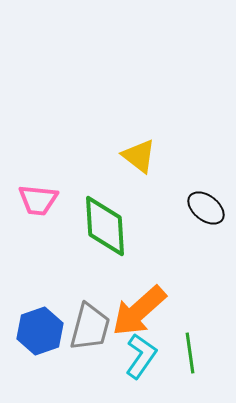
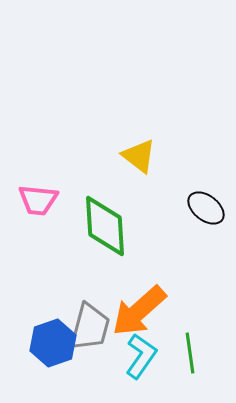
blue hexagon: moved 13 px right, 12 px down
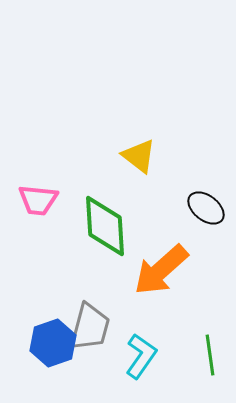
orange arrow: moved 22 px right, 41 px up
green line: moved 20 px right, 2 px down
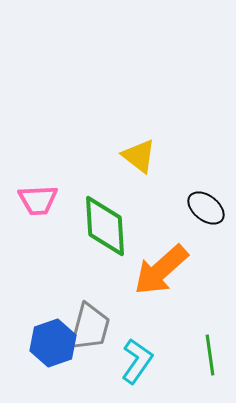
pink trapezoid: rotated 9 degrees counterclockwise
cyan L-shape: moved 4 px left, 5 px down
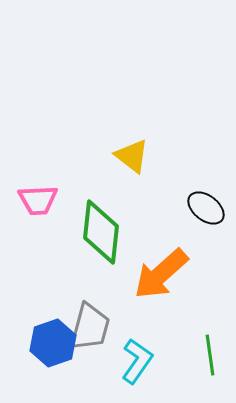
yellow triangle: moved 7 px left
green diamond: moved 4 px left, 6 px down; rotated 10 degrees clockwise
orange arrow: moved 4 px down
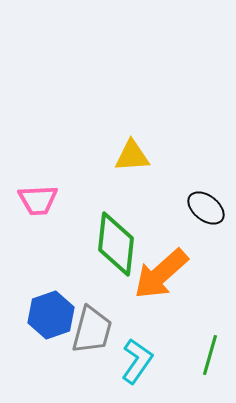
yellow triangle: rotated 42 degrees counterclockwise
green diamond: moved 15 px right, 12 px down
gray trapezoid: moved 2 px right, 3 px down
blue hexagon: moved 2 px left, 28 px up
green line: rotated 24 degrees clockwise
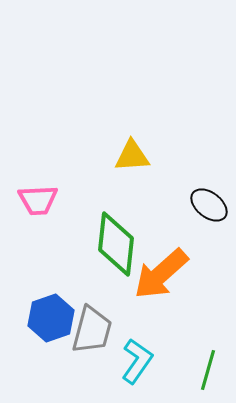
black ellipse: moved 3 px right, 3 px up
blue hexagon: moved 3 px down
green line: moved 2 px left, 15 px down
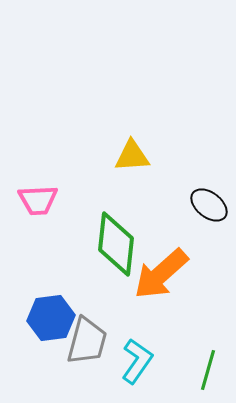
blue hexagon: rotated 12 degrees clockwise
gray trapezoid: moved 5 px left, 11 px down
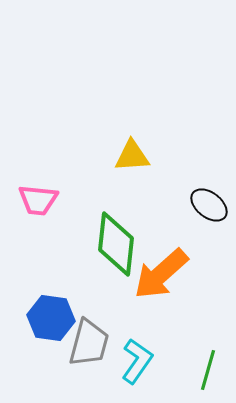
pink trapezoid: rotated 9 degrees clockwise
blue hexagon: rotated 15 degrees clockwise
gray trapezoid: moved 2 px right, 2 px down
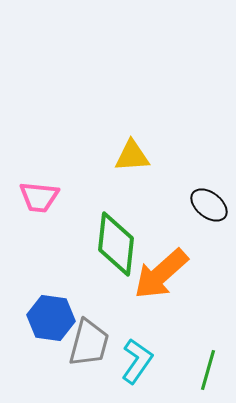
pink trapezoid: moved 1 px right, 3 px up
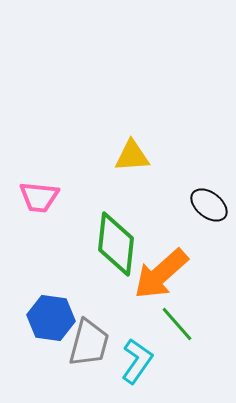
green line: moved 31 px left, 46 px up; rotated 57 degrees counterclockwise
